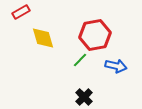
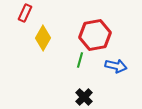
red rectangle: moved 4 px right, 1 px down; rotated 36 degrees counterclockwise
yellow diamond: rotated 45 degrees clockwise
green line: rotated 28 degrees counterclockwise
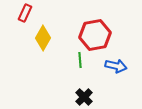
green line: rotated 21 degrees counterclockwise
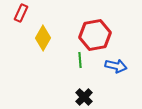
red rectangle: moved 4 px left
